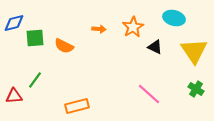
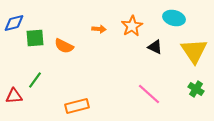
orange star: moved 1 px left, 1 px up
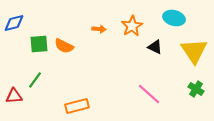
green square: moved 4 px right, 6 px down
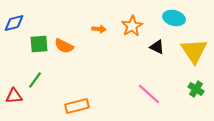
black triangle: moved 2 px right
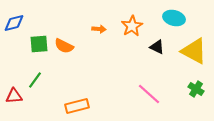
yellow triangle: rotated 28 degrees counterclockwise
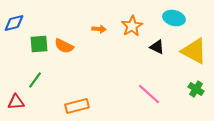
red triangle: moved 2 px right, 6 px down
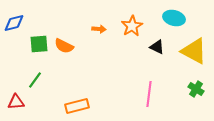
pink line: rotated 55 degrees clockwise
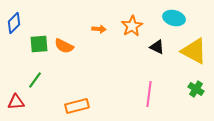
blue diamond: rotated 30 degrees counterclockwise
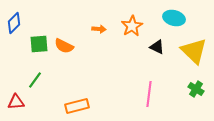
yellow triangle: rotated 16 degrees clockwise
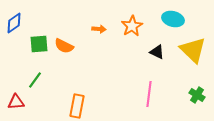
cyan ellipse: moved 1 px left, 1 px down
blue diamond: rotated 10 degrees clockwise
black triangle: moved 5 px down
yellow triangle: moved 1 px left, 1 px up
green cross: moved 1 px right, 6 px down
orange rectangle: rotated 65 degrees counterclockwise
